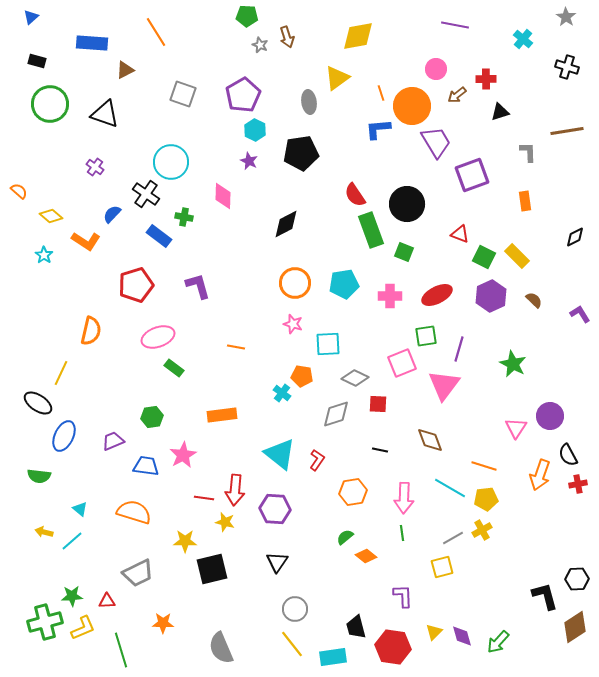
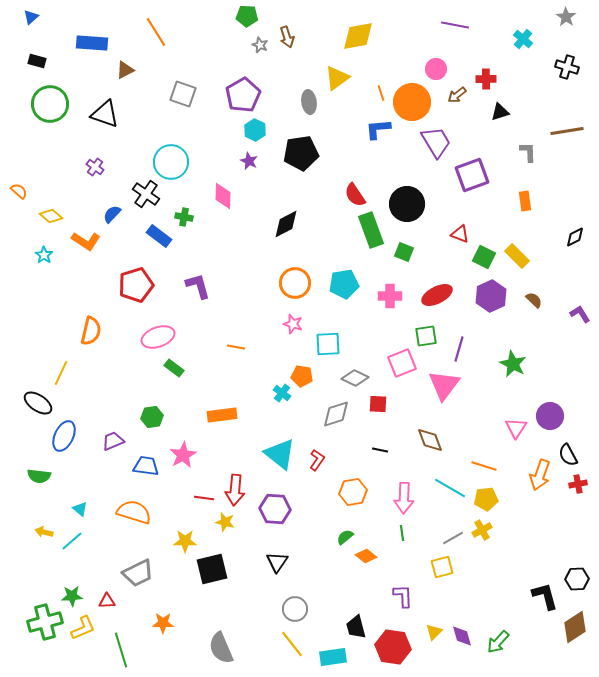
orange circle at (412, 106): moved 4 px up
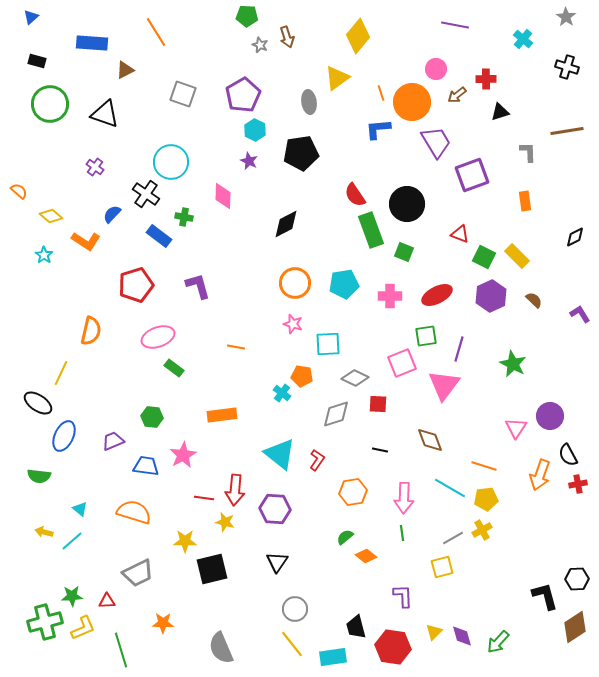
yellow diamond at (358, 36): rotated 40 degrees counterclockwise
green hexagon at (152, 417): rotated 15 degrees clockwise
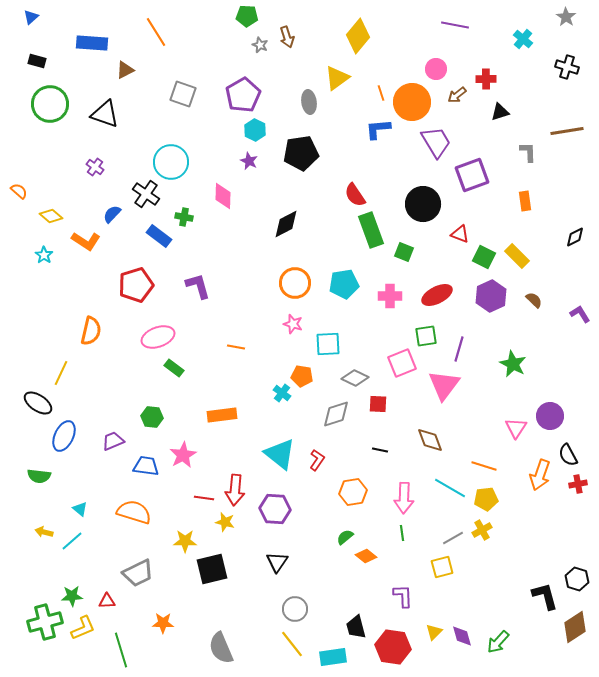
black circle at (407, 204): moved 16 px right
black hexagon at (577, 579): rotated 20 degrees clockwise
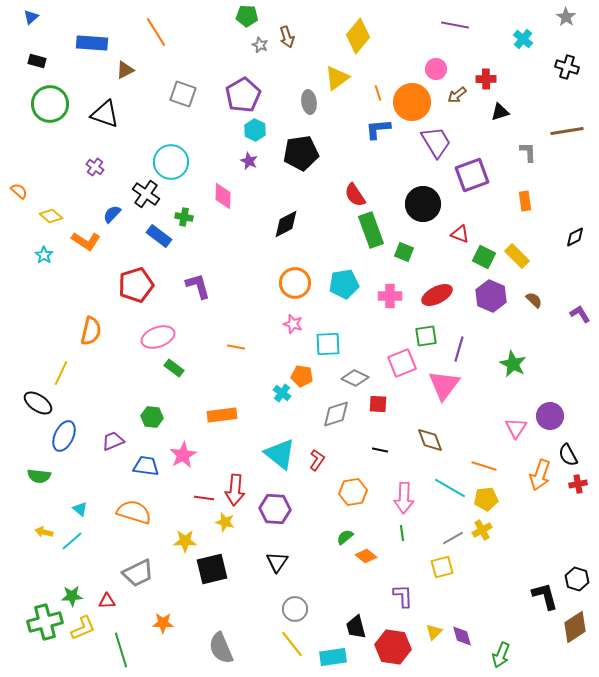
orange line at (381, 93): moved 3 px left
purple hexagon at (491, 296): rotated 12 degrees counterclockwise
green arrow at (498, 642): moved 3 px right, 13 px down; rotated 20 degrees counterclockwise
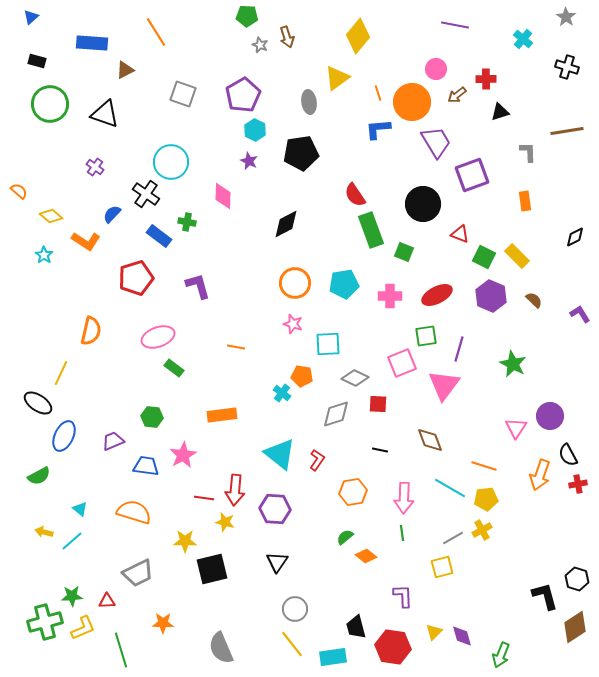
green cross at (184, 217): moved 3 px right, 5 px down
red pentagon at (136, 285): moved 7 px up
green semicircle at (39, 476): rotated 35 degrees counterclockwise
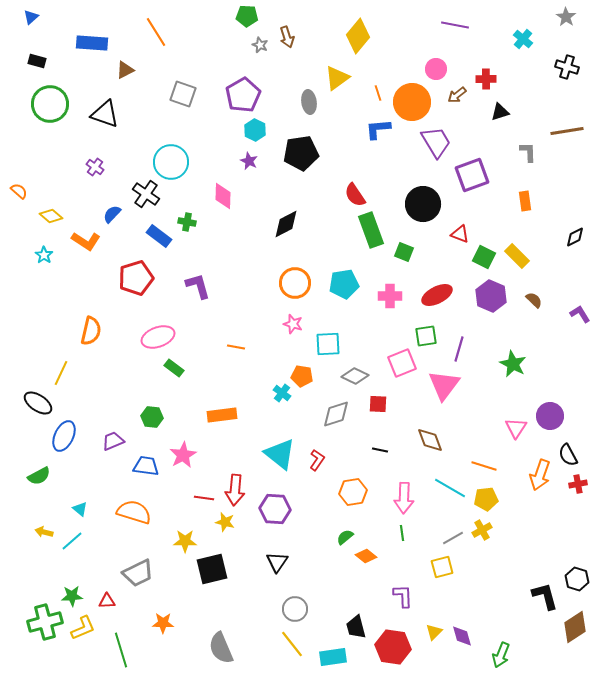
gray diamond at (355, 378): moved 2 px up
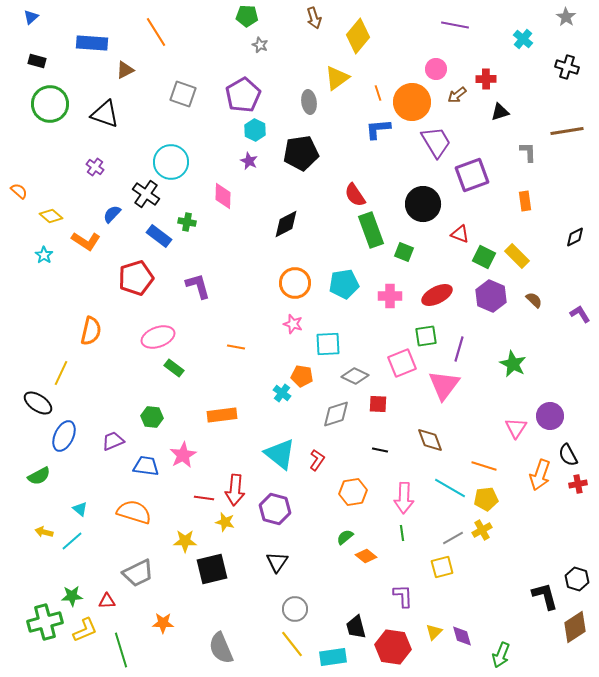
brown arrow at (287, 37): moved 27 px right, 19 px up
purple hexagon at (275, 509): rotated 12 degrees clockwise
yellow L-shape at (83, 628): moved 2 px right, 2 px down
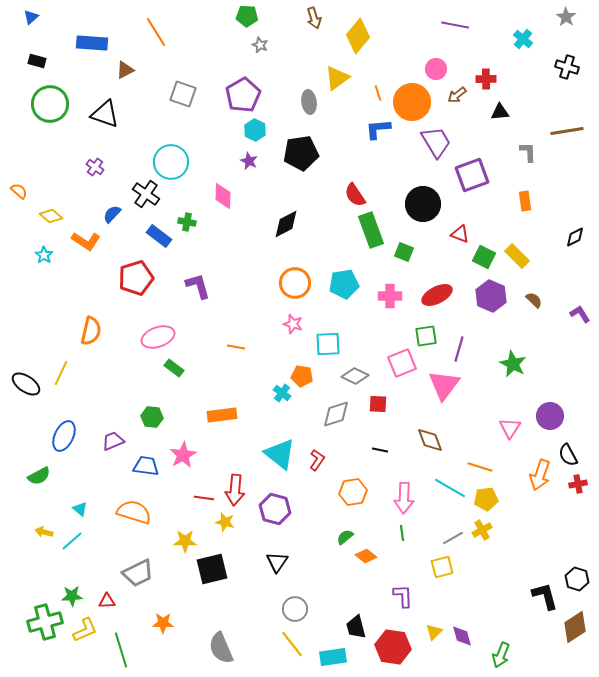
black triangle at (500, 112): rotated 12 degrees clockwise
black ellipse at (38, 403): moved 12 px left, 19 px up
pink triangle at (516, 428): moved 6 px left
orange line at (484, 466): moved 4 px left, 1 px down
